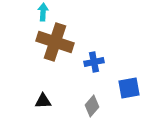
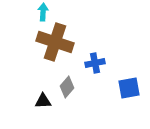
blue cross: moved 1 px right, 1 px down
gray diamond: moved 25 px left, 19 px up
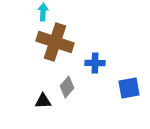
blue cross: rotated 12 degrees clockwise
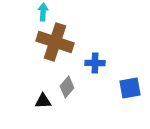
blue square: moved 1 px right
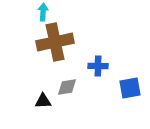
brown cross: rotated 30 degrees counterclockwise
blue cross: moved 3 px right, 3 px down
gray diamond: rotated 40 degrees clockwise
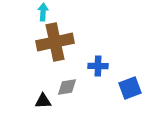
blue square: rotated 10 degrees counterclockwise
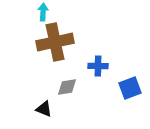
black triangle: moved 1 px right, 8 px down; rotated 24 degrees clockwise
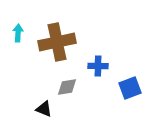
cyan arrow: moved 25 px left, 21 px down
brown cross: moved 2 px right
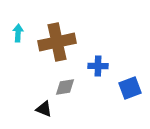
gray diamond: moved 2 px left
